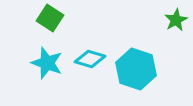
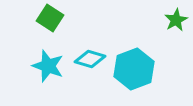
cyan star: moved 1 px right, 3 px down
cyan hexagon: moved 2 px left; rotated 21 degrees clockwise
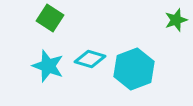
green star: rotated 10 degrees clockwise
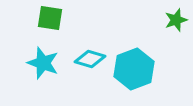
green square: rotated 24 degrees counterclockwise
cyan star: moved 5 px left, 3 px up
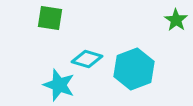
green star: rotated 20 degrees counterclockwise
cyan diamond: moved 3 px left
cyan star: moved 16 px right, 22 px down
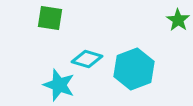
green star: moved 2 px right
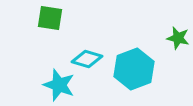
green star: moved 18 px down; rotated 20 degrees counterclockwise
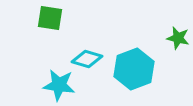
cyan star: rotated 12 degrees counterclockwise
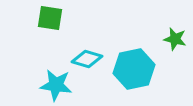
green star: moved 3 px left, 1 px down
cyan hexagon: rotated 9 degrees clockwise
cyan star: moved 3 px left
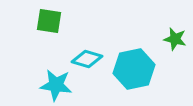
green square: moved 1 px left, 3 px down
